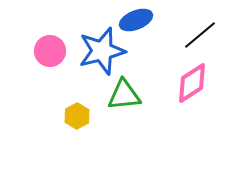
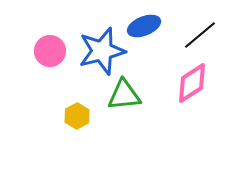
blue ellipse: moved 8 px right, 6 px down
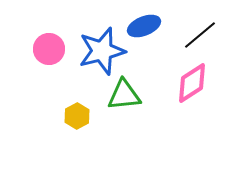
pink circle: moved 1 px left, 2 px up
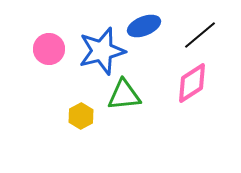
yellow hexagon: moved 4 px right
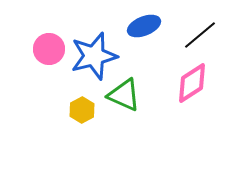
blue star: moved 8 px left, 5 px down
green triangle: rotated 30 degrees clockwise
yellow hexagon: moved 1 px right, 6 px up
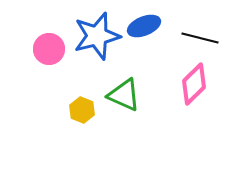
black line: moved 3 px down; rotated 54 degrees clockwise
blue star: moved 3 px right, 20 px up
pink diamond: moved 2 px right, 1 px down; rotated 12 degrees counterclockwise
yellow hexagon: rotated 10 degrees counterclockwise
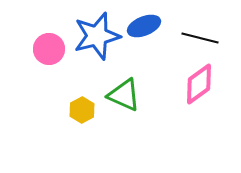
pink diamond: moved 5 px right; rotated 9 degrees clockwise
yellow hexagon: rotated 10 degrees clockwise
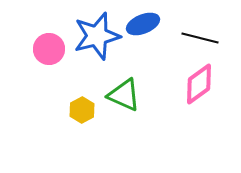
blue ellipse: moved 1 px left, 2 px up
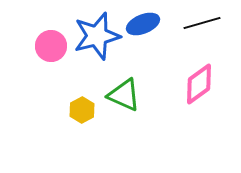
black line: moved 2 px right, 15 px up; rotated 30 degrees counterclockwise
pink circle: moved 2 px right, 3 px up
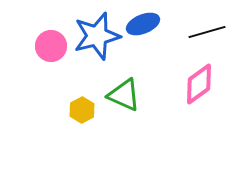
black line: moved 5 px right, 9 px down
